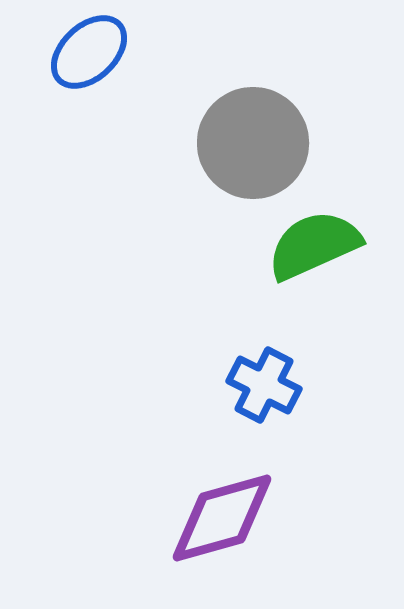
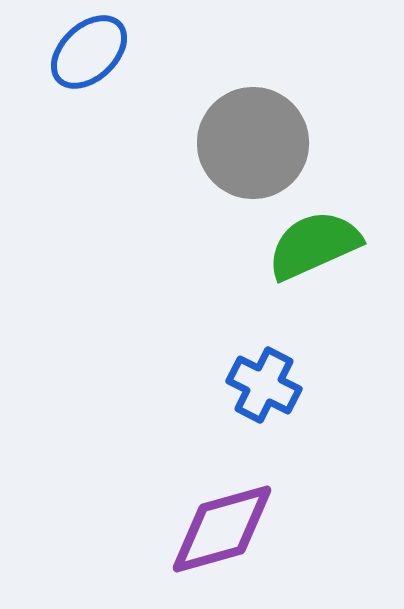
purple diamond: moved 11 px down
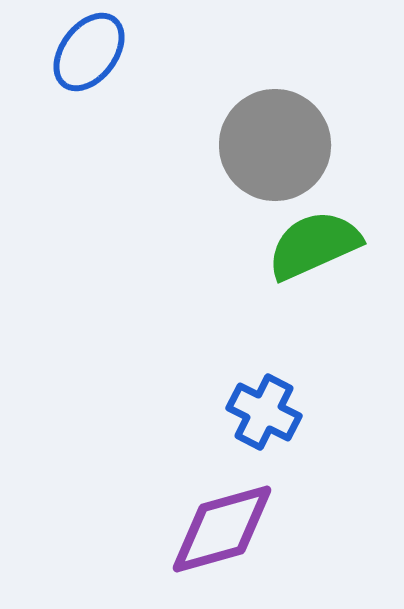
blue ellipse: rotated 10 degrees counterclockwise
gray circle: moved 22 px right, 2 px down
blue cross: moved 27 px down
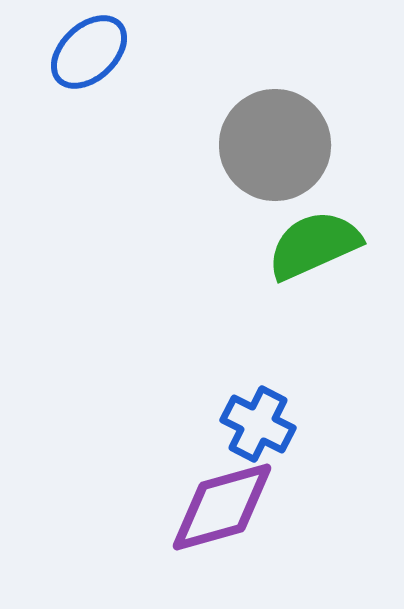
blue ellipse: rotated 10 degrees clockwise
blue cross: moved 6 px left, 12 px down
purple diamond: moved 22 px up
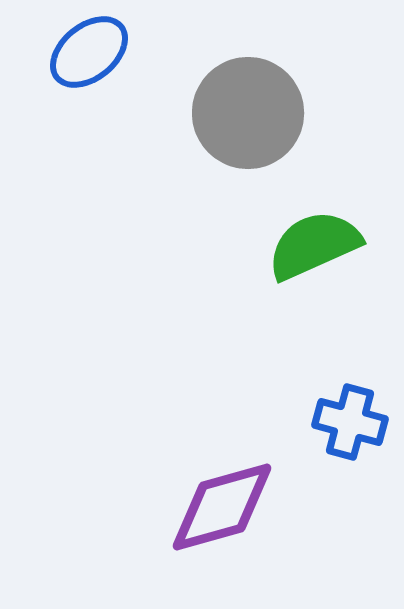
blue ellipse: rotated 4 degrees clockwise
gray circle: moved 27 px left, 32 px up
blue cross: moved 92 px right, 2 px up; rotated 12 degrees counterclockwise
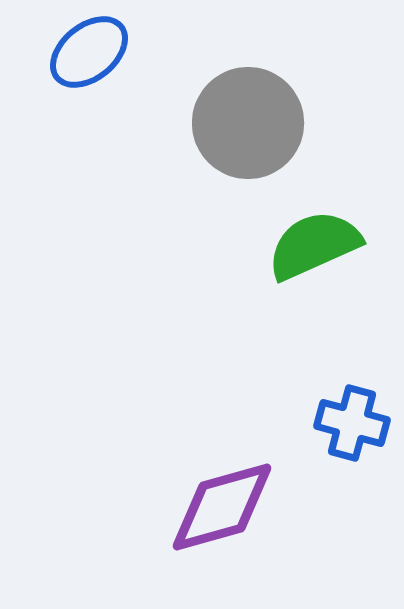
gray circle: moved 10 px down
blue cross: moved 2 px right, 1 px down
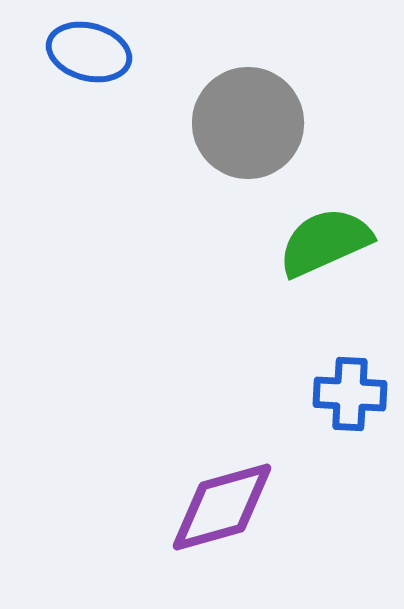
blue ellipse: rotated 54 degrees clockwise
green semicircle: moved 11 px right, 3 px up
blue cross: moved 2 px left, 29 px up; rotated 12 degrees counterclockwise
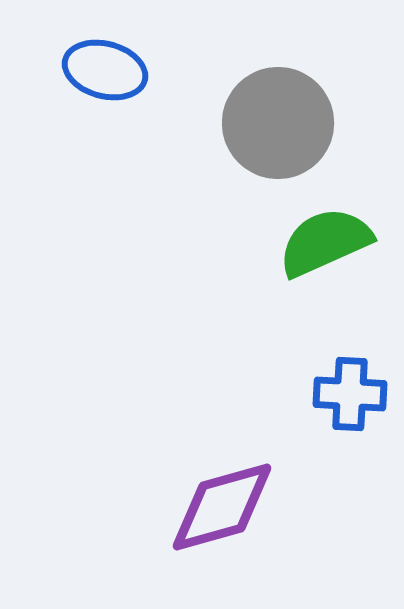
blue ellipse: moved 16 px right, 18 px down
gray circle: moved 30 px right
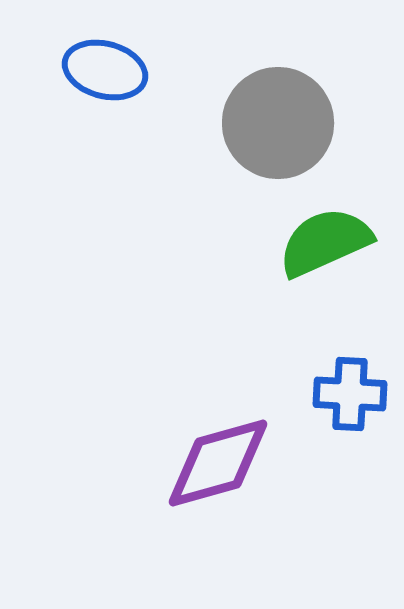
purple diamond: moved 4 px left, 44 px up
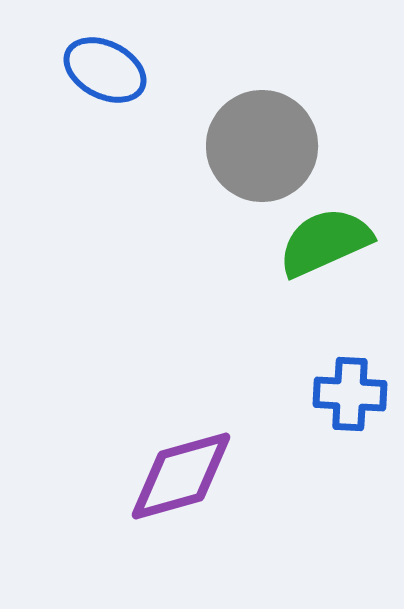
blue ellipse: rotated 12 degrees clockwise
gray circle: moved 16 px left, 23 px down
purple diamond: moved 37 px left, 13 px down
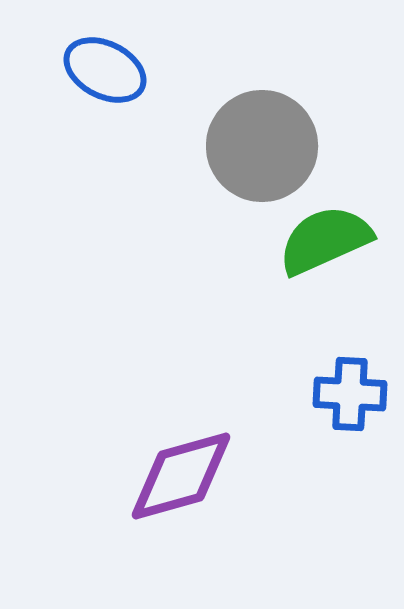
green semicircle: moved 2 px up
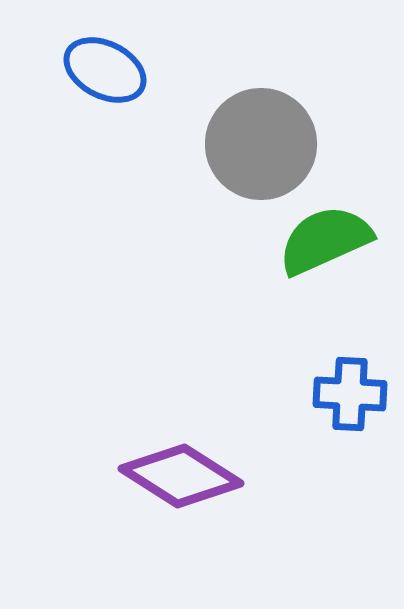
gray circle: moved 1 px left, 2 px up
purple diamond: rotated 48 degrees clockwise
